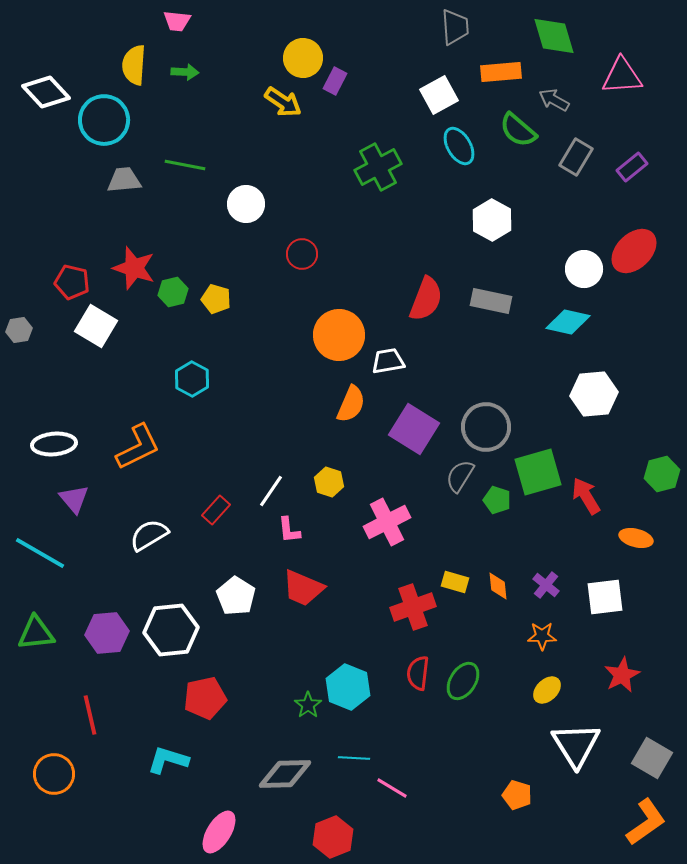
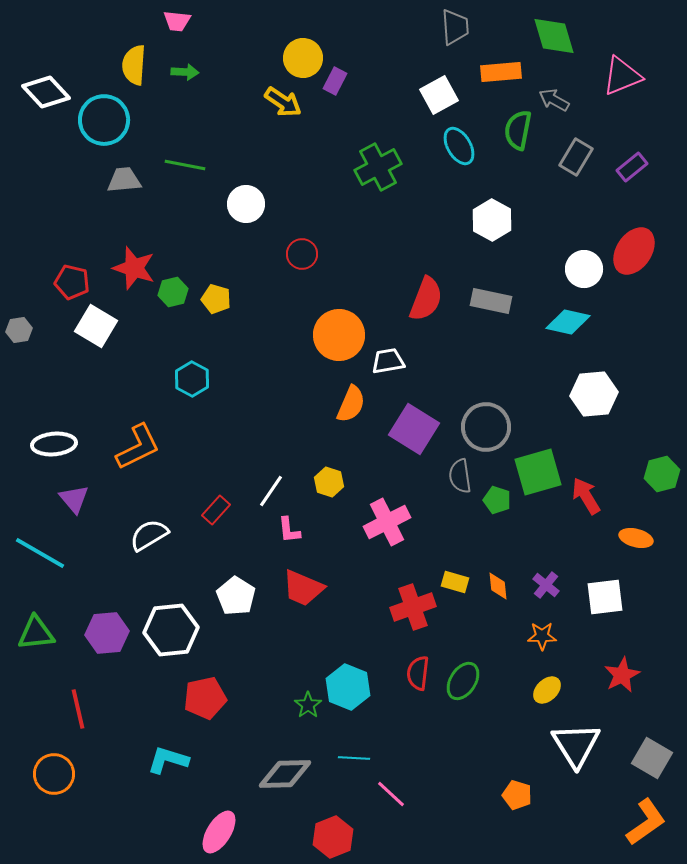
pink triangle at (622, 76): rotated 18 degrees counterclockwise
green semicircle at (518, 130): rotated 60 degrees clockwise
red ellipse at (634, 251): rotated 12 degrees counterclockwise
gray semicircle at (460, 476): rotated 40 degrees counterclockwise
red line at (90, 715): moved 12 px left, 6 px up
pink line at (392, 788): moved 1 px left, 6 px down; rotated 12 degrees clockwise
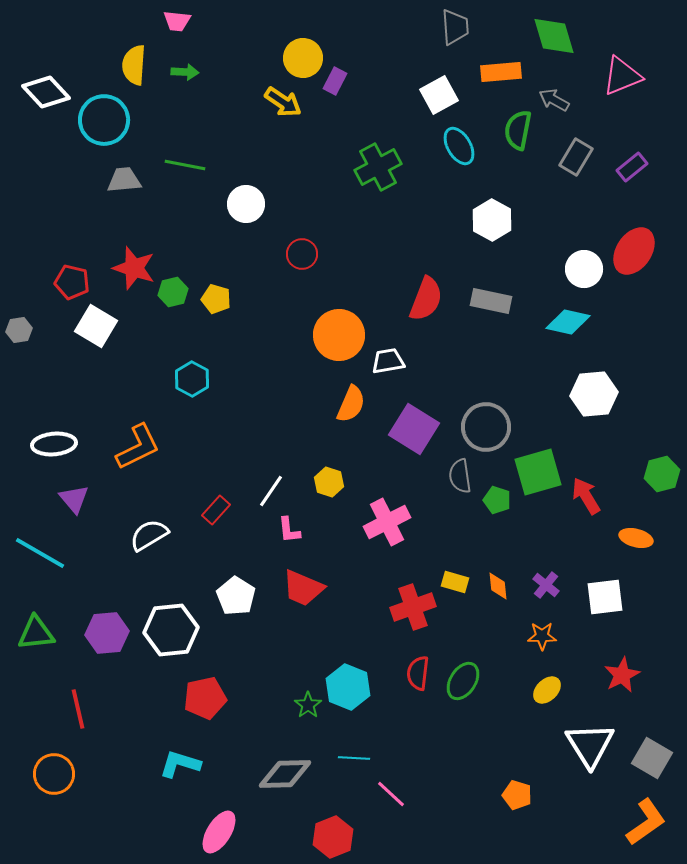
white triangle at (576, 745): moved 14 px right
cyan L-shape at (168, 760): moved 12 px right, 4 px down
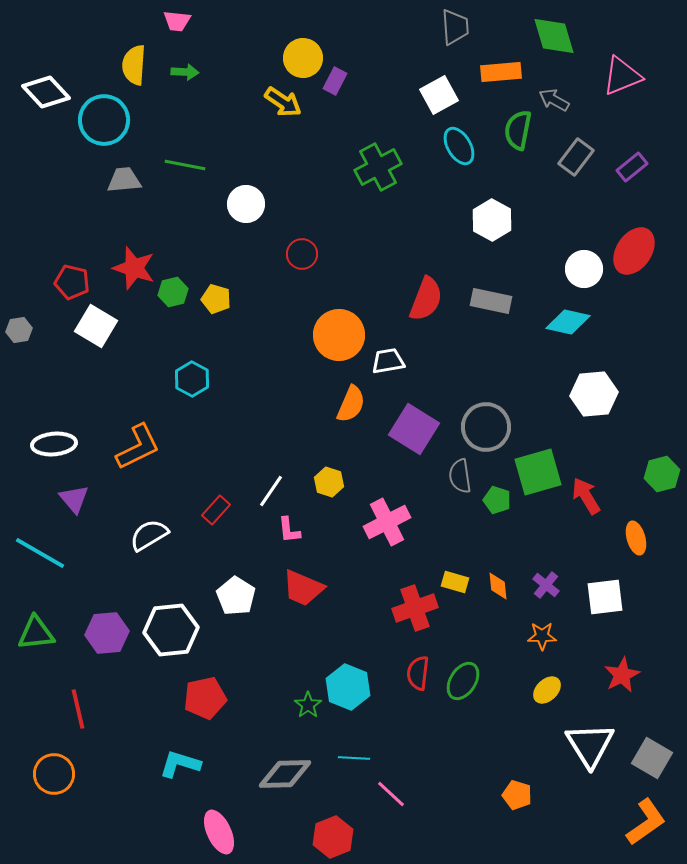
gray rectangle at (576, 157): rotated 6 degrees clockwise
orange ellipse at (636, 538): rotated 60 degrees clockwise
red cross at (413, 607): moved 2 px right, 1 px down
pink ellipse at (219, 832): rotated 57 degrees counterclockwise
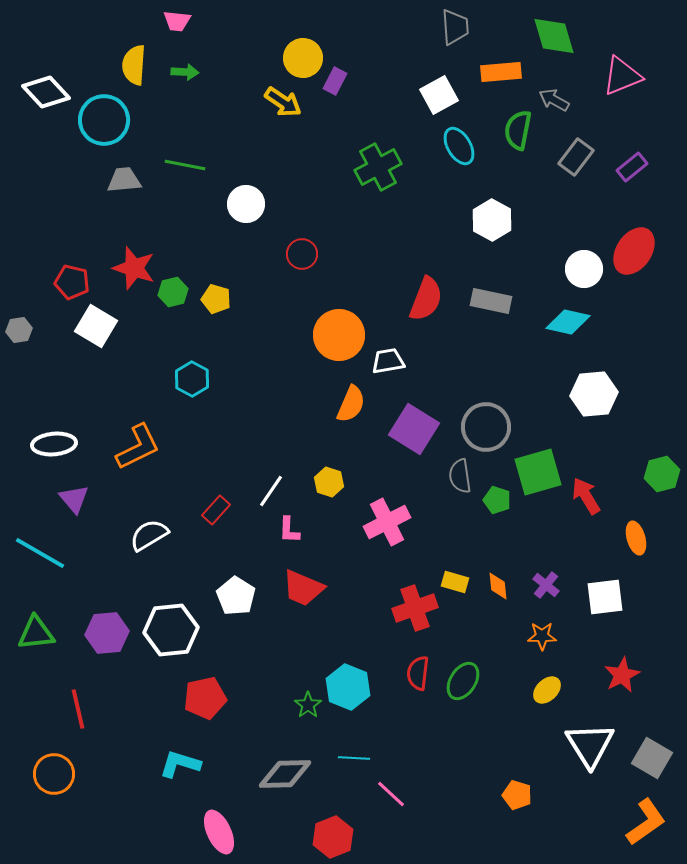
pink L-shape at (289, 530): rotated 8 degrees clockwise
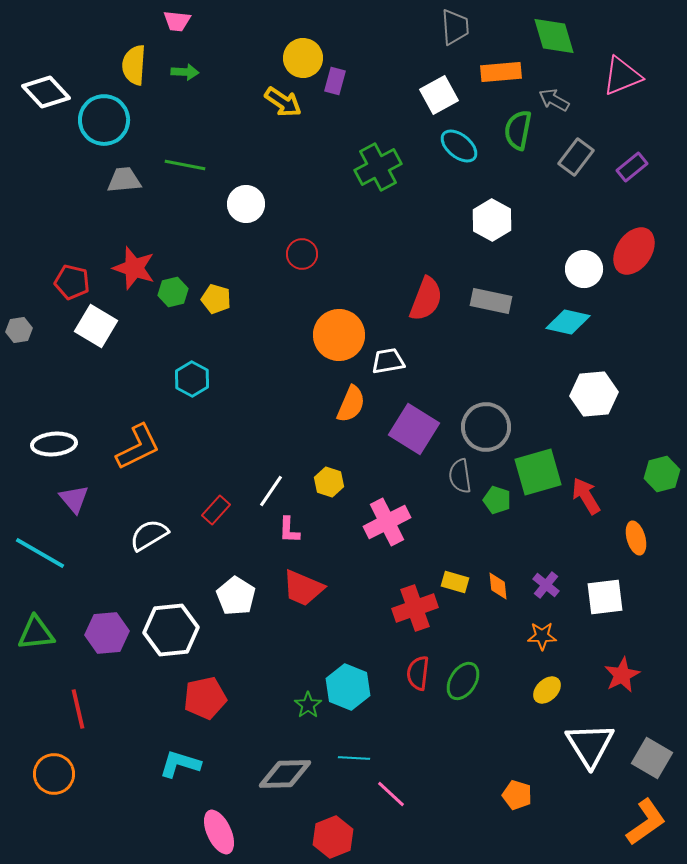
purple rectangle at (335, 81): rotated 12 degrees counterclockwise
cyan ellipse at (459, 146): rotated 21 degrees counterclockwise
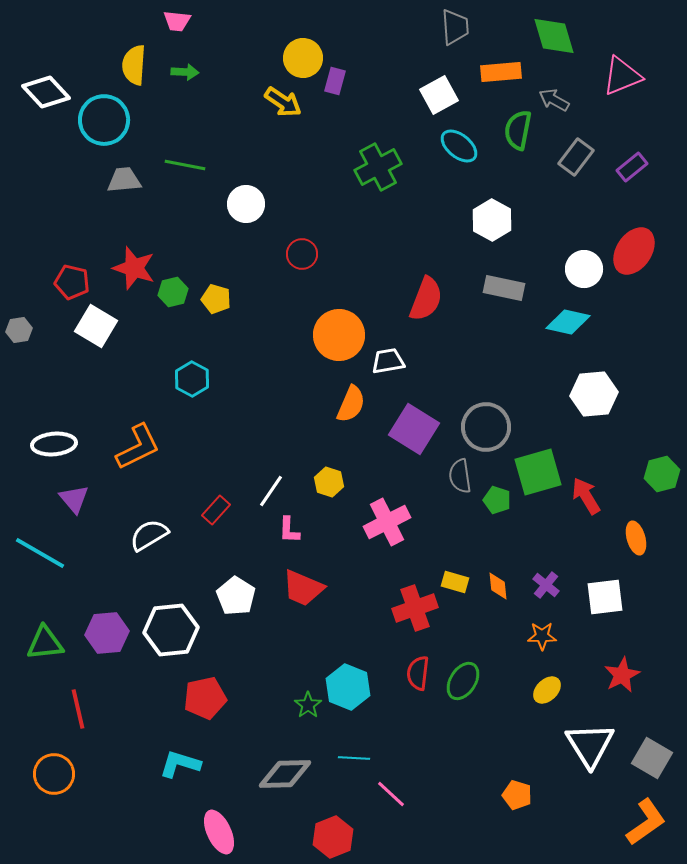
gray rectangle at (491, 301): moved 13 px right, 13 px up
green triangle at (36, 633): moved 9 px right, 10 px down
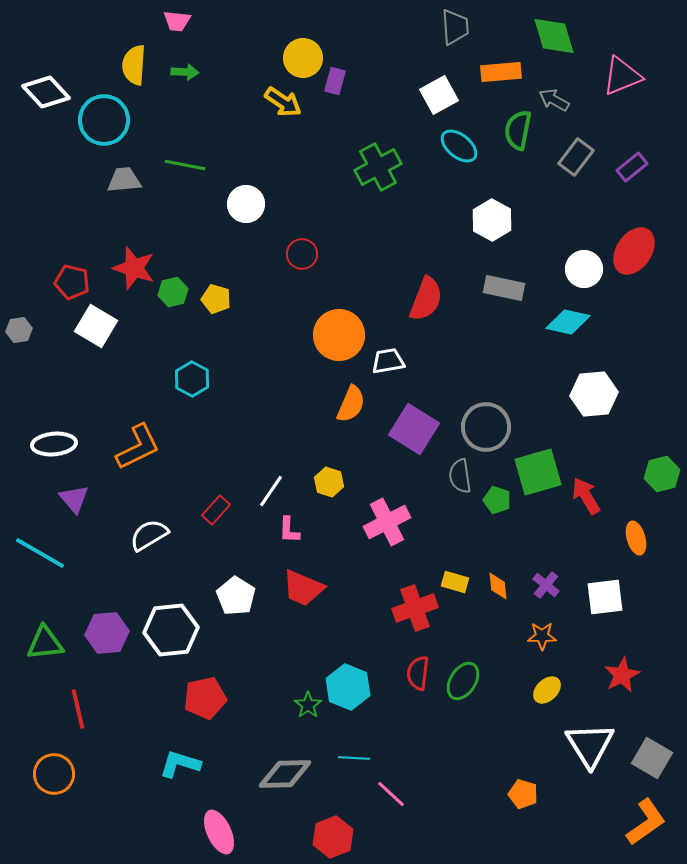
orange pentagon at (517, 795): moved 6 px right, 1 px up
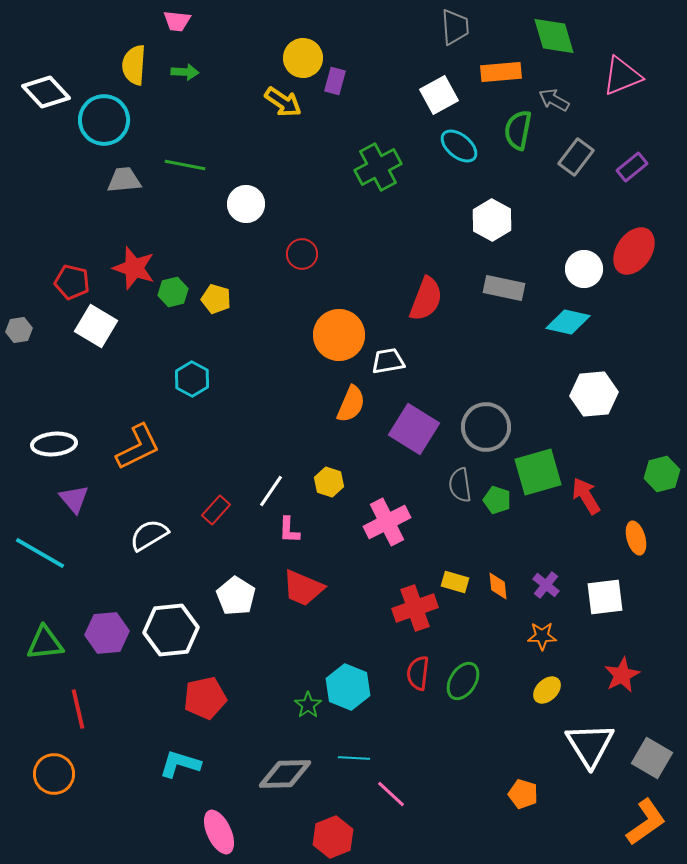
gray semicircle at (460, 476): moved 9 px down
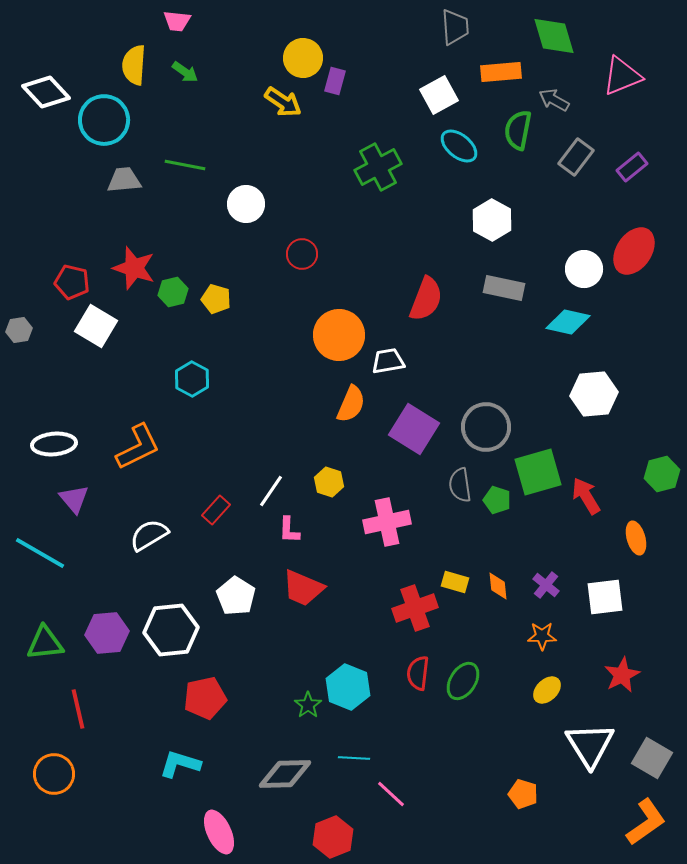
green arrow at (185, 72): rotated 32 degrees clockwise
pink cross at (387, 522): rotated 15 degrees clockwise
